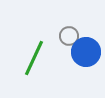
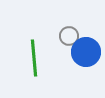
green line: rotated 30 degrees counterclockwise
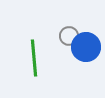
blue circle: moved 5 px up
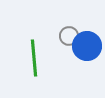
blue circle: moved 1 px right, 1 px up
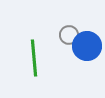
gray circle: moved 1 px up
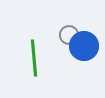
blue circle: moved 3 px left
